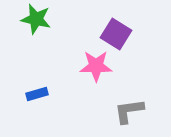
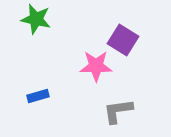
purple square: moved 7 px right, 6 px down
blue rectangle: moved 1 px right, 2 px down
gray L-shape: moved 11 px left
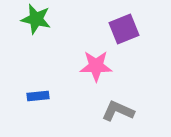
purple square: moved 1 px right, 11 px up; rotated 36 degrees clockwise
blue rectangle: rotated 10 degrees clockwise
gray L-shape: rotated 32 degrees clockwise
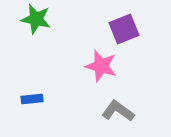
pink star: moved 5 px right; rotated 16 degrees clockwise
blue rectangle: moved 6 px left, 3 px down
gray L-shape: rotated 12 degrees clockwise
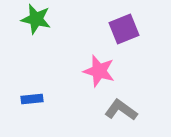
pink star: moved 2 px left, 5 px down
gray L-shape: moved 3 px right, 1 px up
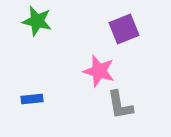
green star: moved 1 px right, 2 px down
gray L-shape: moved 1 px left, 5 px up; rotated 136 degrees counterclockwise
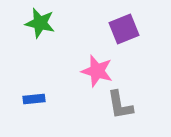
green star: moved 3 px right, 2 px down
pink star: moved 2 px left
blue rectangle: moved 2 px right
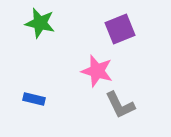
purple square: moved 4 px left
blue rectangle: rotated 20 degrees clockwise
gray L-shape: rotated 16 degrees counterclockwise
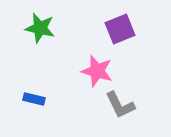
green star: moved 5 px down
